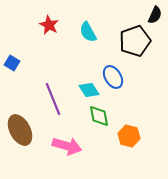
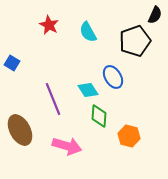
cyan diamond: moved 1 px left
green diamond: rotated 15 degrees clockwise
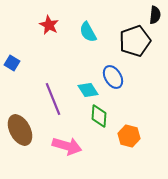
black semicircle: rotated 18 degrees counterclockwise
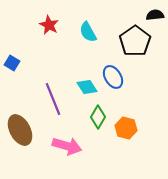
black semicircle: rotated 102 degrees counterclockwise
black pentagon: rotated 16 degrees counterclockwise
cyan diamond: moved 1 px left, 3 px up
green diamond: moved 1 px left, 1 px down; rotated 25 degrees clockwise
orange hexagon: moved 3 px left, 8 px up
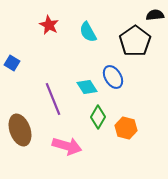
brown ellipse: rotated 8 degrees clockwise
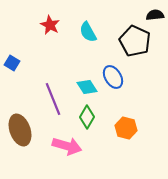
red star: moved 1 px right
black pentagon: rotated 12 degrees counterclockwise
green diamond: moved 11 px left
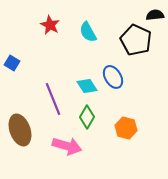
black pentagon: moved 1 px right, 1 px up
cyan diamond: moved 1 px up
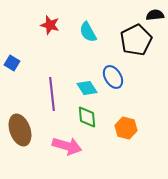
red star: rotated 12 degrees counterclockwise
black pentagon: rotated 20 degrees clockwise
cyan diamond: moved 2 px down
purple line: moved 1 px left, 5 px up; rotated 16 degrees clockwise
green diamond: rotated 35 degrees counterclockwise
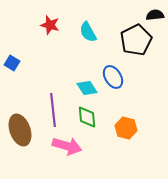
purple line: moved 1 px right, 16 px down
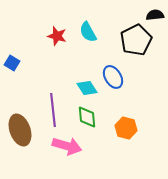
red star: moved 7 px right, 11 px down
